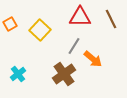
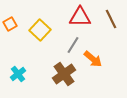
gray line: moved 1 px left, 1 px up
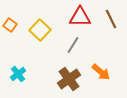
orange square: moved 1 px down; rotated 24 degrees counterclockwise
orange arrow: moved 8 px right, 13 px down
brown cross: moved 5 px right, 5 px down
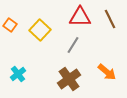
brown line: moved 1 px left
orange arrow: moved 6 px right
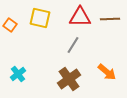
brown line: rotated 66 degrees counterclockwise
yellow square: moved 12 px up; rotated 30 degrees counterclockwise
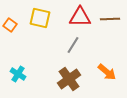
cyan cross: rotated 21 degrees counterclockwise
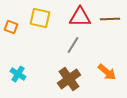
orange square: moved 1 px right, 2 px down; rotated 16 degrees counterclockwise
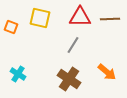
brown cross: rotated 20 degrees counterclockwise
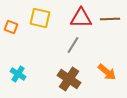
red triangle: moved 1 px right, 1 px down
